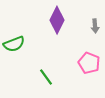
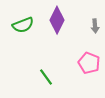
green semicircle: moved 9 px right, 19 px up
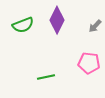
gray arrow: rotated 48 degrees clockwise
pink pentagon: rotated 15 degrees counterclockwise
green line: rotated 66 degrees counterclockwise
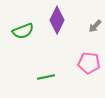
green semicircle: moved 6 px down
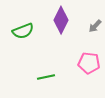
purple diamond: moved 4 px right
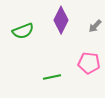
green line: moved 6 px right
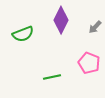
gray arrow: moved 1 px down
green semicircle: moved 3 px down
pink pentagon: rotated 15 degrees clockwise
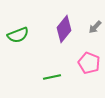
purple diamond: moved 3 px right, 9 px down; rotated 12 degrees clockwise
green semicircle: moved 5 px left, 1 px down
